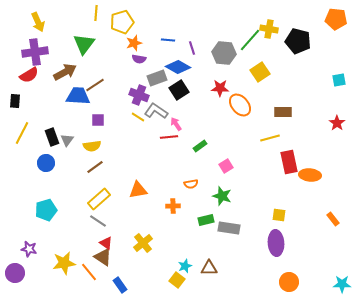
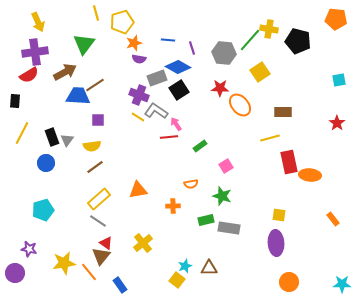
yellow line at (96, 13): rotated 21 degrees counterclockwise
cyan pentagon at (46, 210): moved 3 px left
brown triangle at (103, 257): moved 2 px left, 1 px up; rotated 36 degrees clockwise
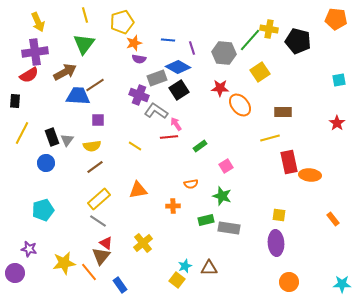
yellow line at (96, 13): moved 11 px left, 2 px down
yellow line at (138, 117): moved 3 px left, 29 px down
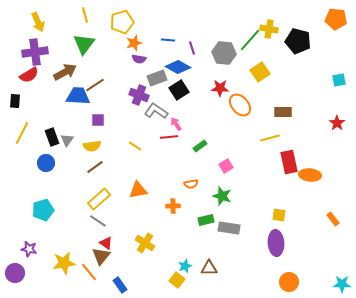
yellow cross at (143, 243): moved 2 px right; rotated 18 degrees counterclockwise
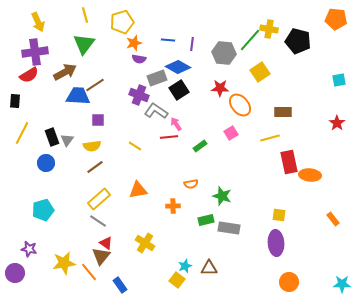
purple line at (192, 48): moved 4 px up; rotated 24 degrees clockwise
pink square at (226, 166): moved 5 px right, 33 px up
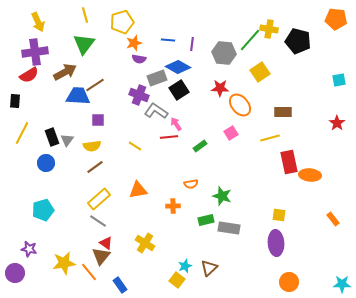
brown triangle at (209, 268): rotated 42 degrees counterclockwise
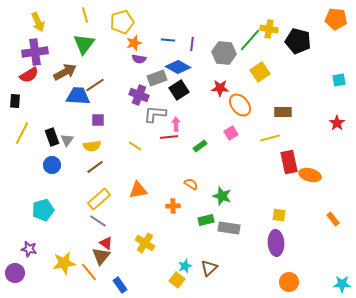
gray L-shape at (156, 111): moved 1 px left, 3 px down; rotated 30 degrees counterclockwise
pink arrow at (176, 124): rotated 32 degrees clockwise
blue circle at (46, 163): moved 6 px right, 2 px down
orange ellipse at (310, 175): rotated 10 degrees clockwise
orange semicircle at (191, 184): rotated 136 degrees counterclockwise
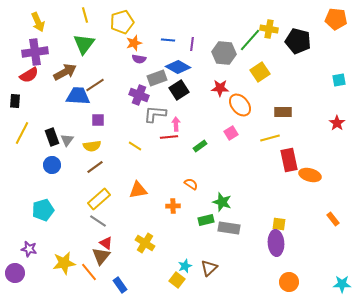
red rectangle at (289, 162): moved 2 px up
green star at (222, 196): moved 6 px down
yellow square at (279, 215): moved 9 px down
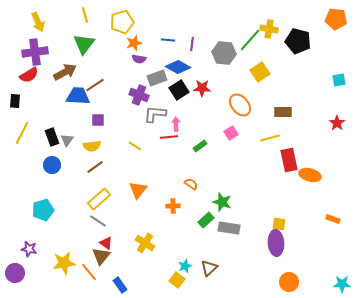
red star at (220, 88): moved 18 px left
orange triangle at (138, 190): rotated 42 degrees counterclockwise
orange rectangle at (333, 219): rotated 32 degrees counterclockwise
green rectangle at (206, 220): rotated 28 degrees counterclockwise
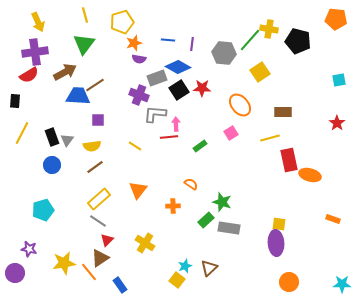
red triangle at (106, 243): moved 1 px right, 3 px up; rotated 40 degrees clockwise
brown triangle at (101, 256): moved 1 px left, 2 px down; rotated 18 degrees clockwise
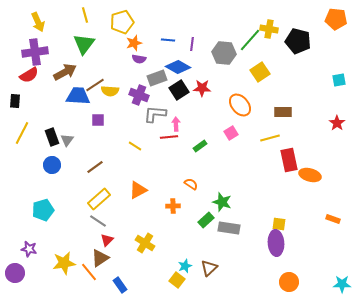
yellow semicircle at (92, 146): moved 18 px right, 55 px up; rotated 12 degrees clockwise
orange triangle at (138, 190): rotated 24 degrees clockwise
